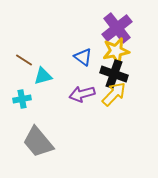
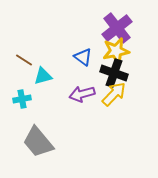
black cross: moved 1 px up
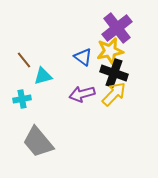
yellow star: moved 6 px left
brown line: rotated 18 degrees clockwise
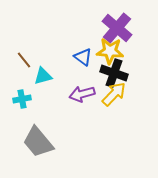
purple cross: rotated 12 degrees counterclockwise
yellow star: rotated 16 degrees clockwise
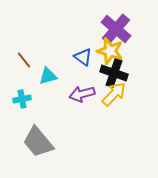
purple cross: moved 1 px left, 1 px down
yellow star: rotated 12 degrees clockwise
cyan triangle: moved 5 px right
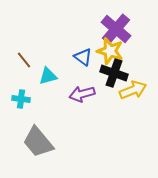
yellow arrow: moved 19 px right, 4 px up; rotated 24 degrees clockwise
cyan cross: moved 1 px left; rotated 18 degrees clockwise
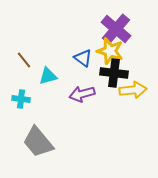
blue triangle: moved 1 px down
black cross: rotated 12 degrees counterclockwise
yellow arrow: rotated 16 degrees clockwise
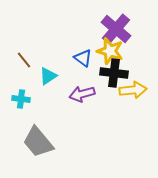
cyan triangle: rotated 18 degrees counterclockwise
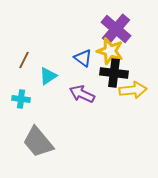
brown line: rotated 66 degrees clockwise
purple arrow: rotated 40 degrees clockwise
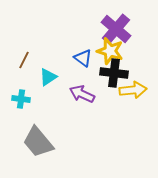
cyan triangle: moved 1 px down
